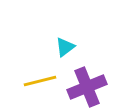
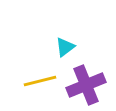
purple cross: moved 1 px left, 2 px up
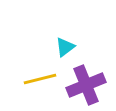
yellow line: moved 2 px up
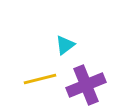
cyan triangle: moved 2 px up
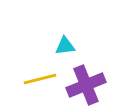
cyan triangle: moved 1 px down; rotated 30 degrees clockwise
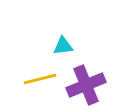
cyan triangle: moved 2 px left
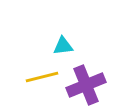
yellow line: moved 2 px right, 2 px up
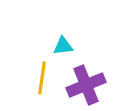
yellow line: moved 1 px down; rotated 68 degrees counterclockwise
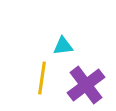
purple cross: rotated 15 degrees counterclockwise
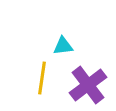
purple cross: moved 2 px right
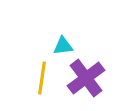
purple cross: moved 2 px left, 7 px up
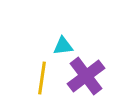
purple cross: moved 2 px up
